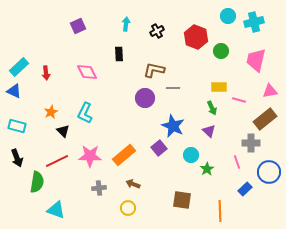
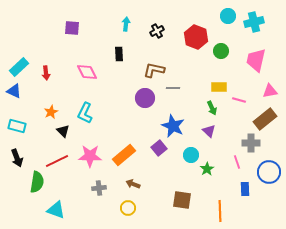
purple square at (78, 26): moved 6 px left, 2 px down; rotated 28 degrees clockwise
blue rectangle at (245, 189): rotated 48 degrees counterclockwise
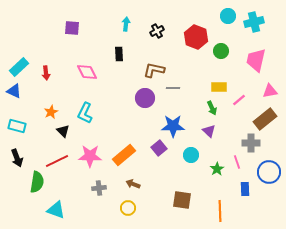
pink line at (239, 100): rotated 56 degrees counterclockwise
blue star at (173, 126): rotated 25 degrees counterclockwise
green star at (207, 169): moved 10 px right
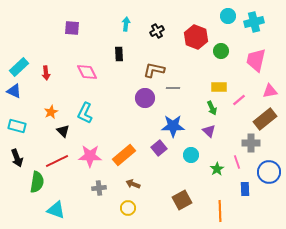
brown square at (182, 200): rotated 36 degrees counterclockwise
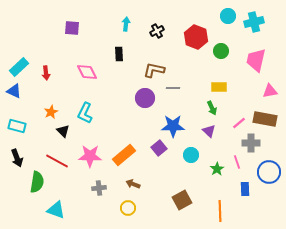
pink line at (239, 100): moved 23 px down
brown rectangle at (265, 119): rotated 50 degrees clockwise
red line at (57, 161): rotated 55 degrees clockwise
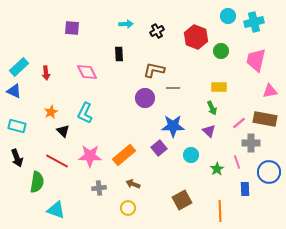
cyan arrow at (126, 24): rotated 80 degrees clockwise
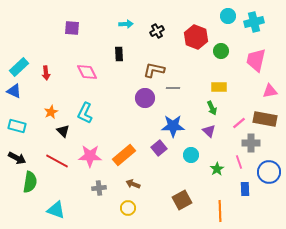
black arrow at (17, 158): rotated 42 degrees counterclockwise
pink line at (237, 162): moved 2 px right
green semicircle at (37, 182): moved 7 px left
